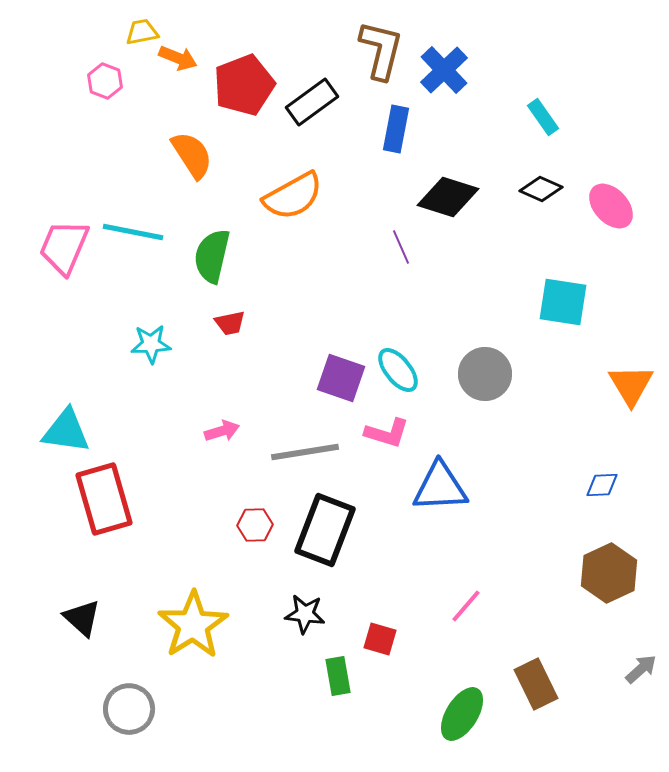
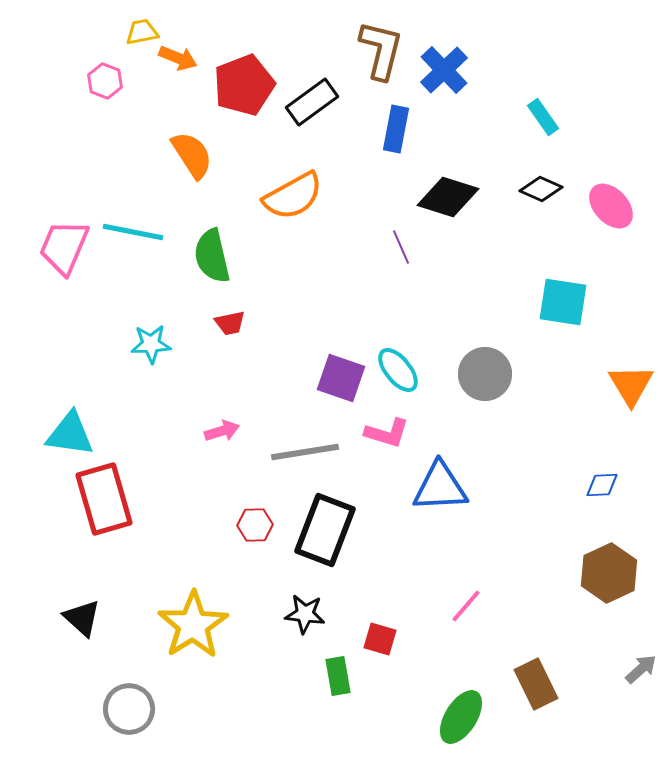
green semicircle at (212, 256): rotated 26 degrees counterclockwise
cyan triangle at (66, 431): moved 4 px right, 3 px down
green ellipse at (462, 714): moved 1 px left, 3 px down
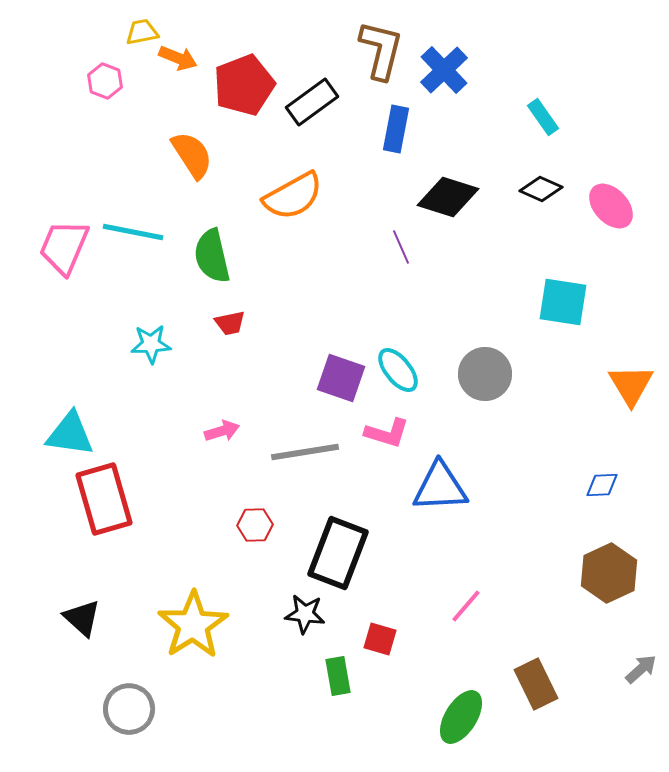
black rectangle at (325, 530): moved 13 px right, 23 px down
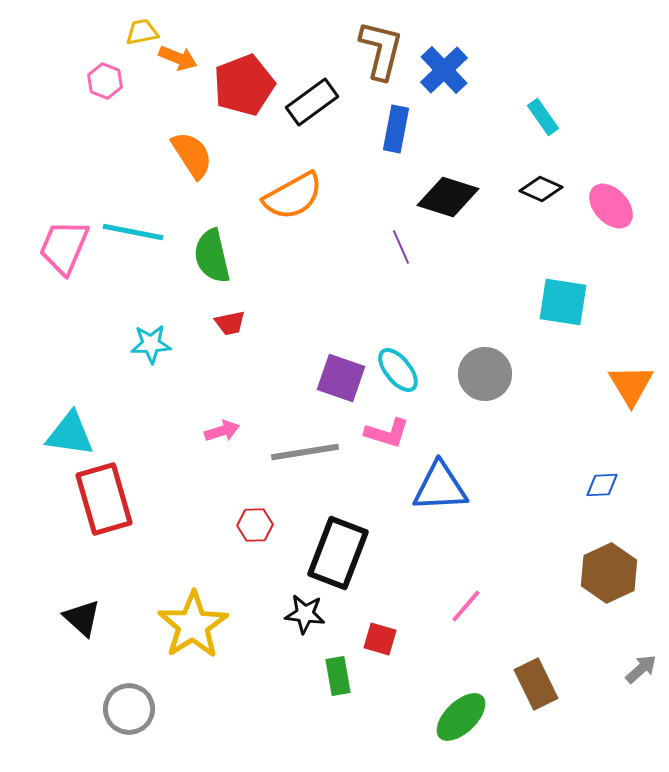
green ellipse at (461, 717): rotated 14 degrees clockwise
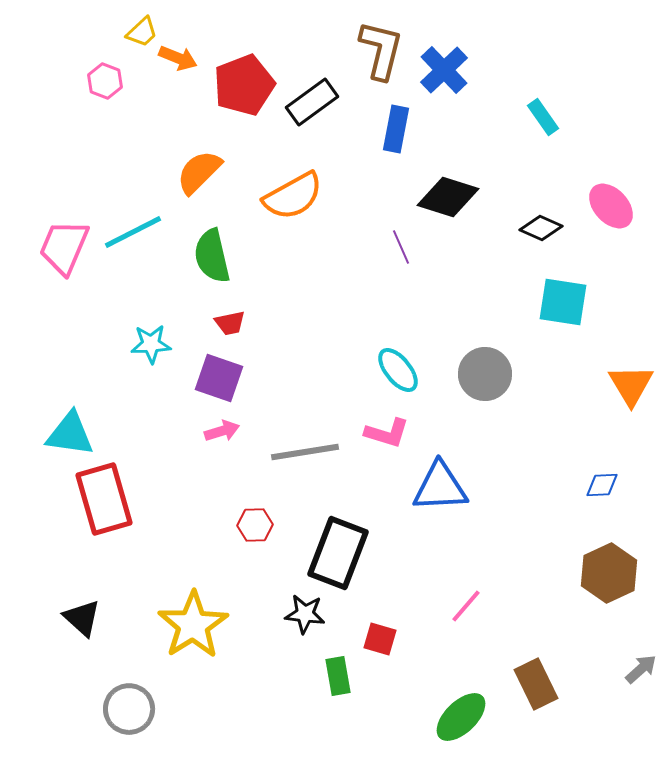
yellow trapezoid at (142, 32): rotated 148 degrees clockwise
orange semicircle at (192, 155): moved 7 px right, 17 px down; rotated 102 degrees counterclockwise
black diamond at (541, 189): moved 39 px down
cyan line at (133, 232): rotated 38 degrees counterclockwise
purple square at (341, 378): moved 122 px left
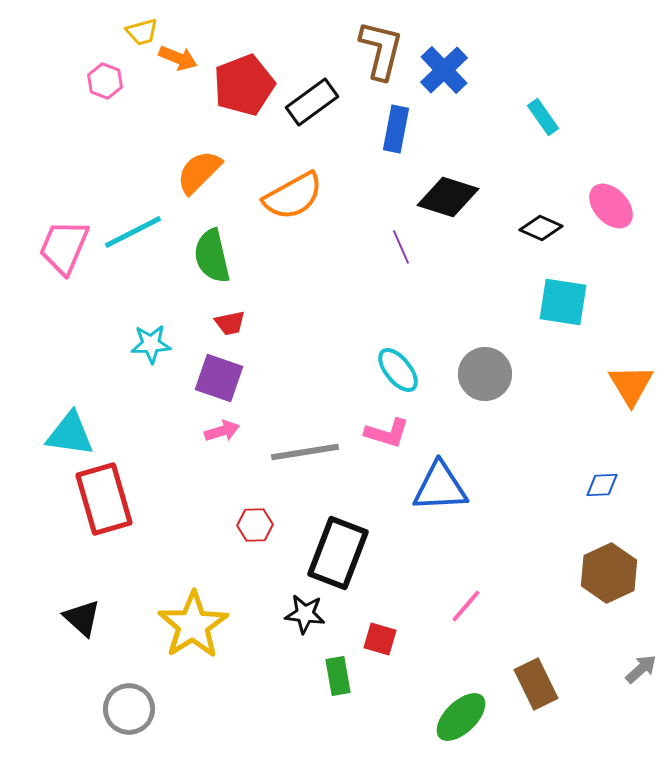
yellow trapezoid at (142, 32): rotated 28 degrees clockwise
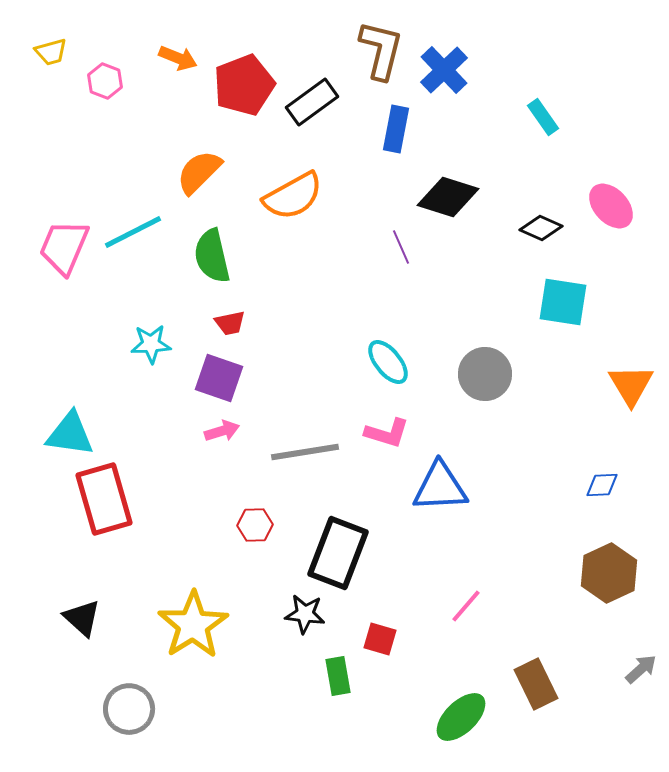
yellow trapezoid at (142, 32): moved 91 px left, 20 px down
cyan ellipse at (398, 370): moved 10 px left, 8 px up
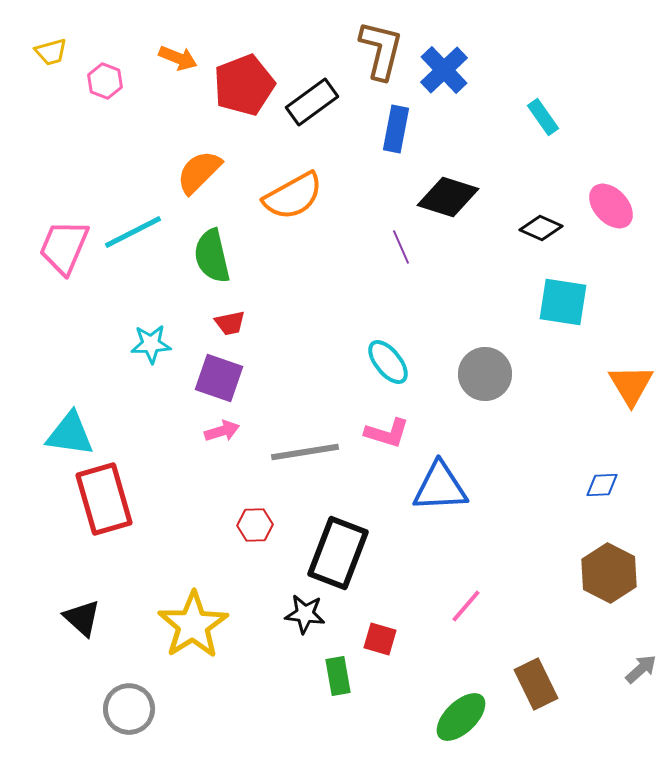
brown hexagon at (609, 573): rotated 8 degrees counterclockwise
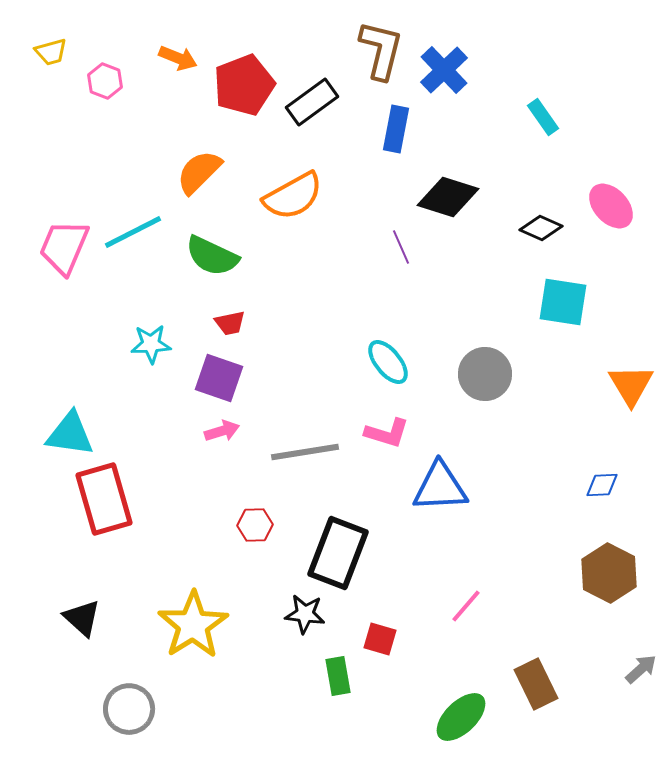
green semicircle at (212, 256): rotated 52 degrees counterclockwise
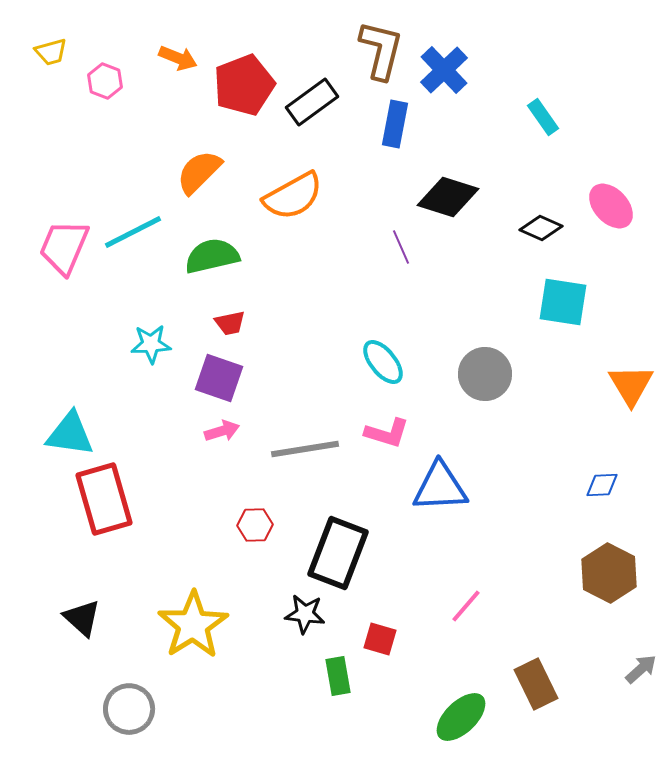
blue rectangle at (396, 129): moved 1 px left, 5 px up
green semicircle at (212, 256): rotated 142 degrees clockwise
cyan ellipse at (388, 362): moved 5 px left
gray line at (305, 452): moved 3 px up
